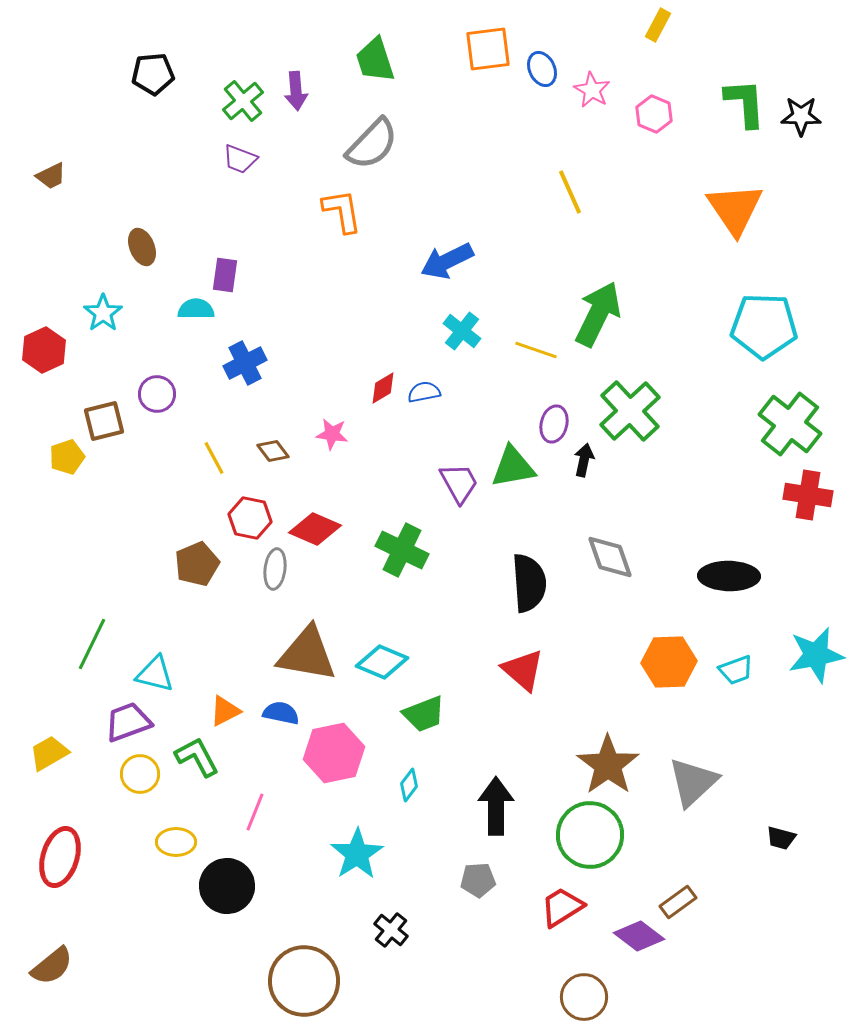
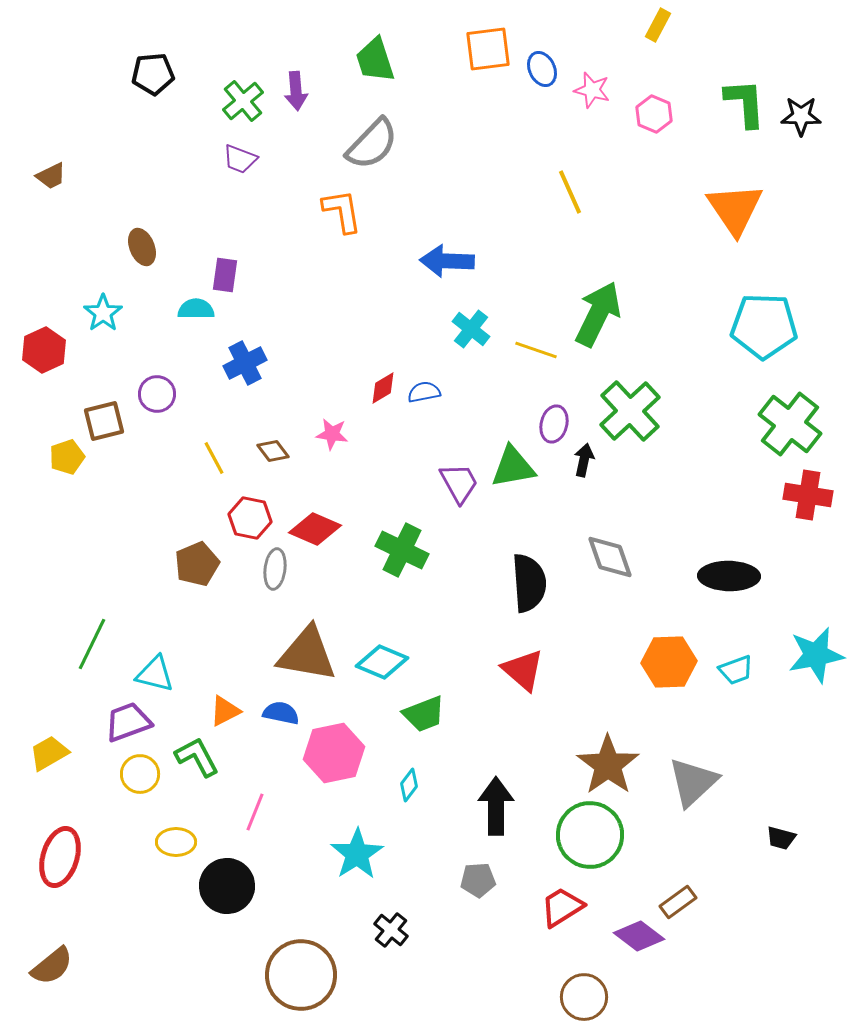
pink star at (592, 90): rotated 15 degrees counterclockwise
blue arrow at (447, 261): rotated 28 degrees clockwise
cyan cross at (462, 331): moved 9 px right, 2 px up
brown circle at (304, 981): moved 3 px left, 6 px up
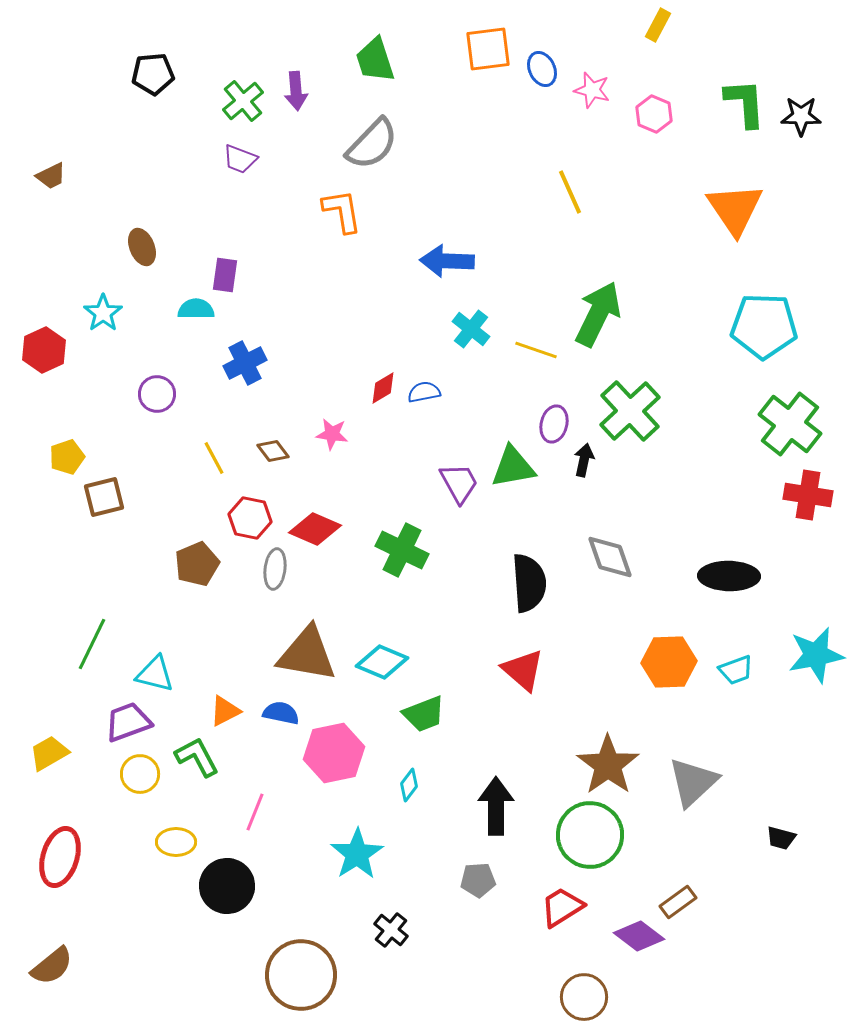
brown square at (104, 421): moved 76 px down
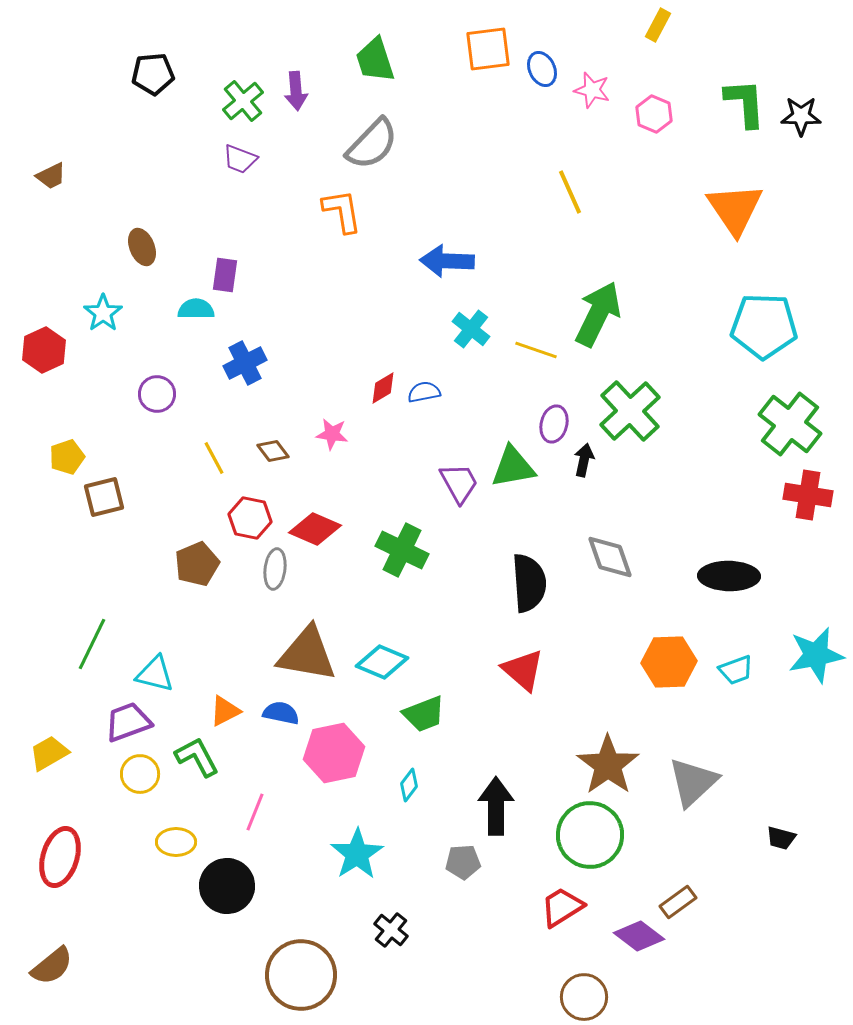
gray pentagon at (478, 880): moved 15 px left, 18 px up
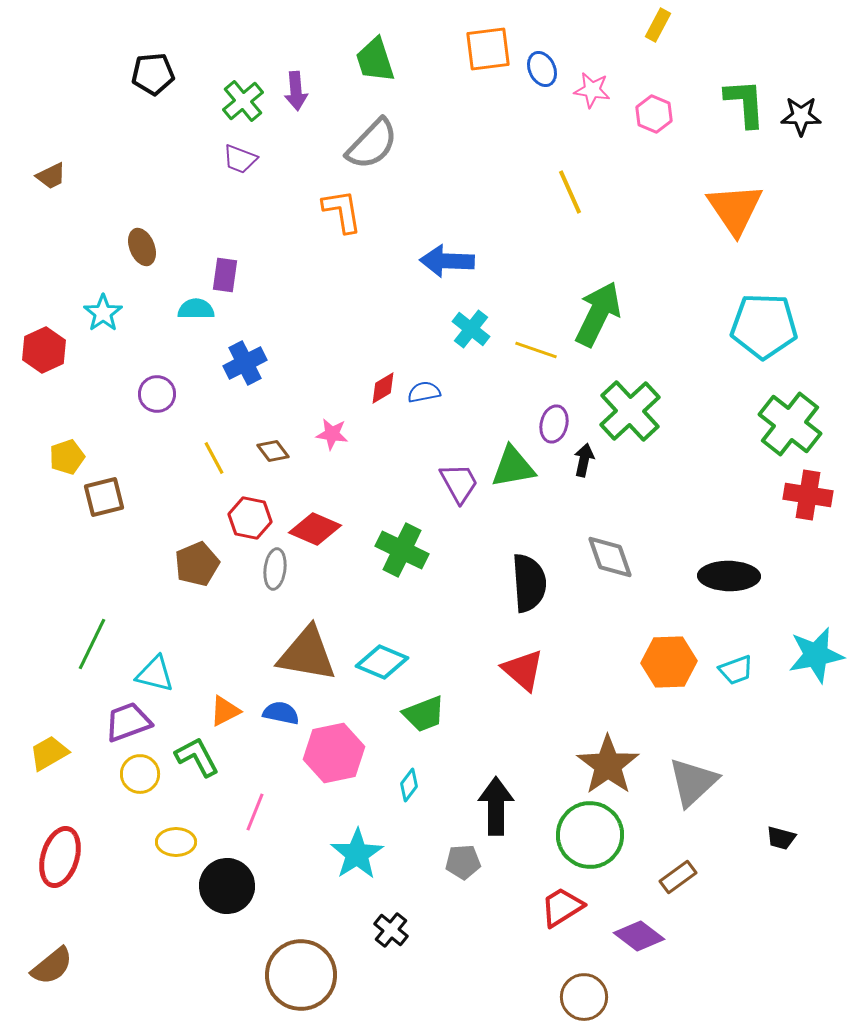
pink star at (592, 90): rotated 6 degrees counterclockwise
brown rectangle at (678, 902): moved 25 px up
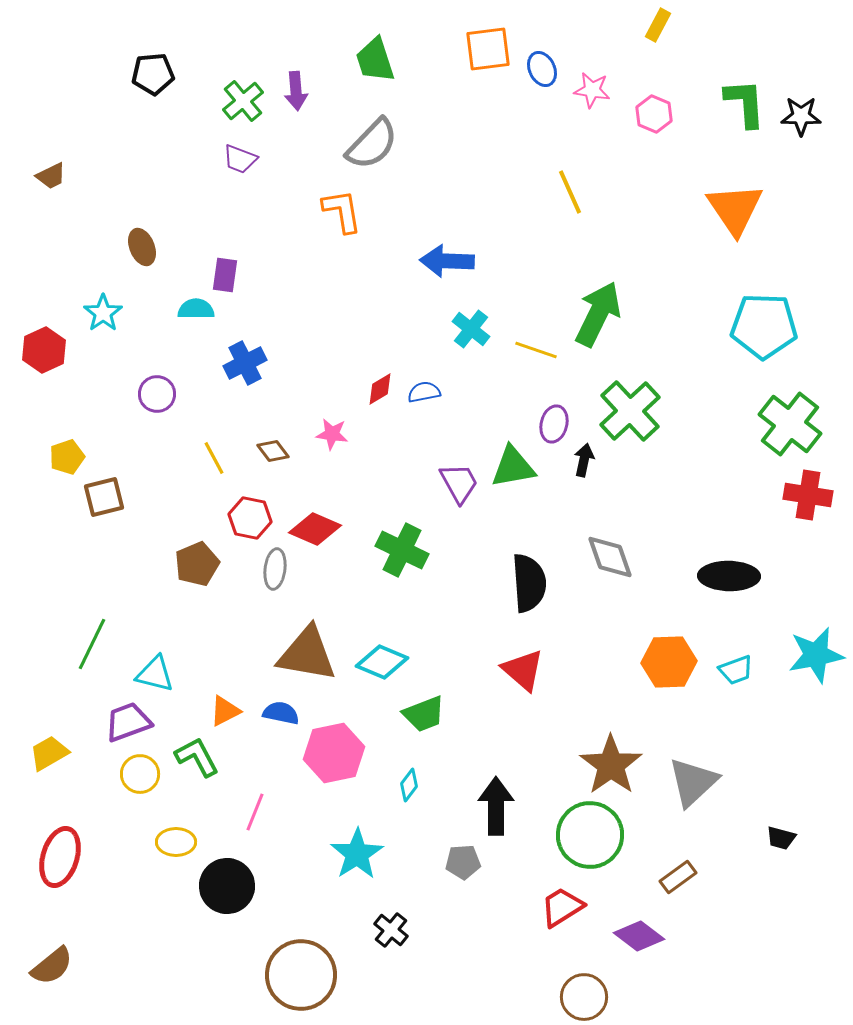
red diamond at (383, 388): moved 3 px left, 1 px down
brown star at (608, 765): moved 3 px right
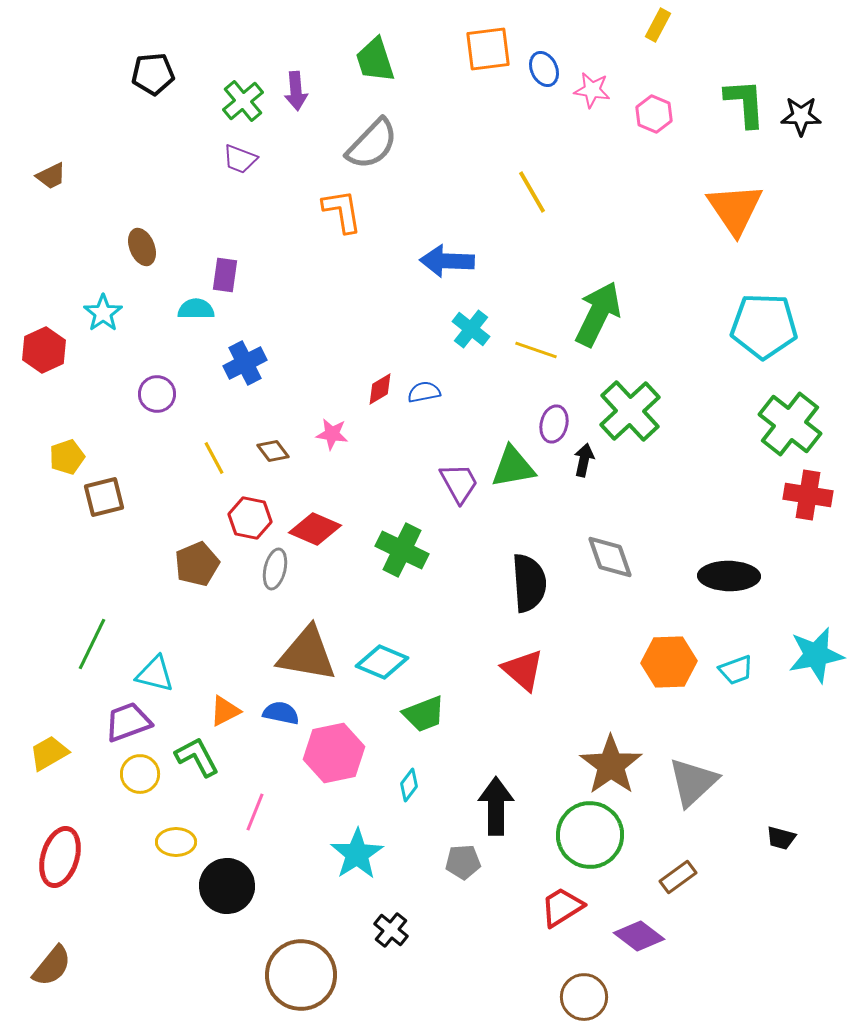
blue ellipse at (542, 69): moved 2 px right
yellow line at (570, 192): moved 38 px left; rotated 6 degrees counterclockwise
gray ellipse at (275, 569): rotated 6 degrees clockwise
brown semicircle at (52, 966): rotated 12 degrees counterclockwise
